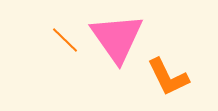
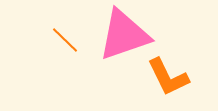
pink triangle: moved 7 px right, 3 px up; rotated 46 degrees clockwise
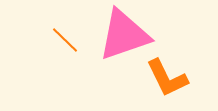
orange L-shape: moved 1 px left, 1 px down
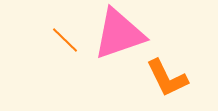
pink triangle: moved 5 px left, 1 px up
